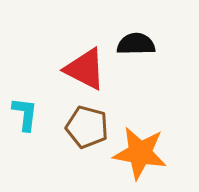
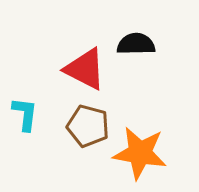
brown pentagon: moved 1 px right, 1 px up
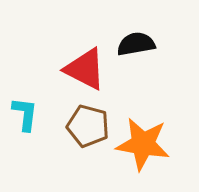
black semicircle: rotated 9 degrees counterclockwise
orange star: moved 3 px right, 9 px up
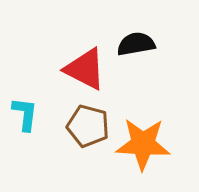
orange star: rotated 6 degrees counterclockwise
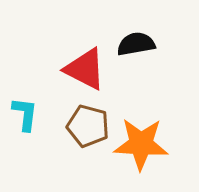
orange star: moved 2 px left
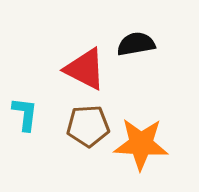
brown pentagon: rotated 18 degrees counterclockwise
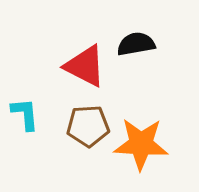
red triangle: moved 3 px up
cyan L-shape: rotated 12 degrees counterclockwise
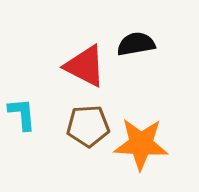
cyan L-shape: moved 3 px left
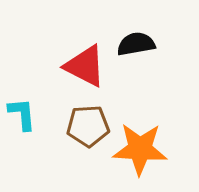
orange star: moved 1 px left, 5 px down
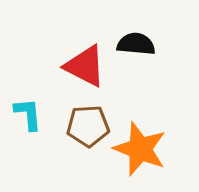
black semicircle: rotated 15 degrees clockwise
cyan L-shape: moved 6 px right
orange star: rotated 18 degrees clockwise
